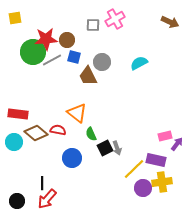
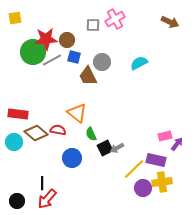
gray arrow: rotated 80 degrees clockwise
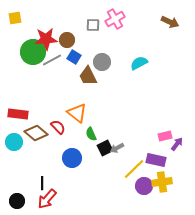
blue square: rotated 16 degrees clockwise
red semicircle: moved 3 px up; rotated 35 degrees clockwise
purple circle: moved 1 px right, 2 px up
